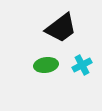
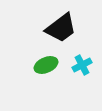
green ellipse: rotated 15 degrees counterclockwise
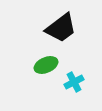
cyan cross: moved 8 px left, 17 px down
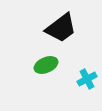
cyan cross: moved 13 px right, 3 px up
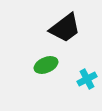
black trapezoid: moved 4 px right
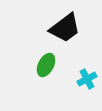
green ellipse: rotated 40 degrees counterclockwise
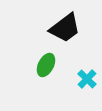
cyan cross: rotated 18 degrees counterclockwise
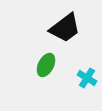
cyan cross: moved 1 px up; rotated 12 degrees counterclockwise
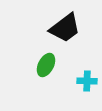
cyan cross: moved 3 px down; rotated 30 degrees counterclockwise
